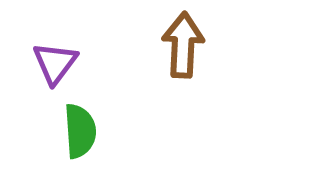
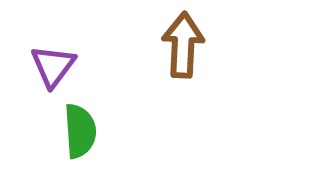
purple triangle: moved 2 px left, 3 px down
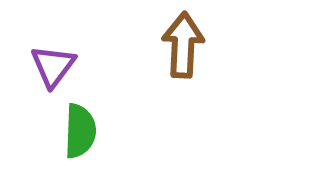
green semicircle: rotated 6 degrees clockwise
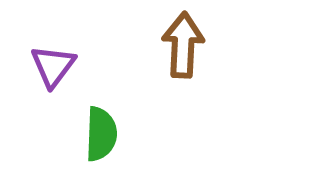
green semicircle: moved 21 px right, 3 px down
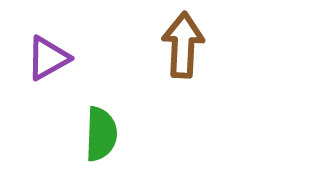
purple triangle: moved 5 px left, 8 px up; rotated 24 degrees clockwise
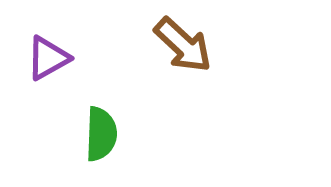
brown arrow: rotated 130 degrees clockwise
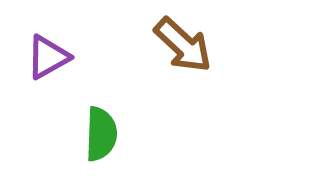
purple triangle: moved 1 px up
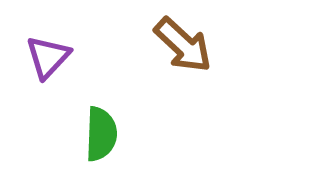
purple triangle: rotated 18 degrees counterclockwise
